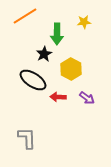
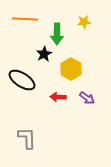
orange line: moved 3 px down; rotated 35 degrees clockwise
black ellipse: moved 11 px left
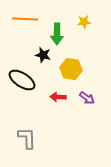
black star: moved 1 px left, 1 px down; rotated 28 degrees counterclockwise
yellow hexagon: rotated 20 degrees counterclockwise
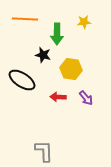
purple arrow: moved 1 px left; rotated 14 degrees clockwise
gray L-shape: moved 17 px right, 13 px down
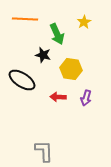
yellow star: rotated 24 degrees counterclockwise
green arrow: rotated 25 degrees counterclockwise
purple arrow: rotated 56 degrees clockwise
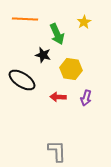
gray L-shape: moved 13 px right
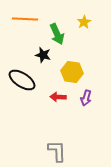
yellow hexagon: moved 1 px right, 3 px down
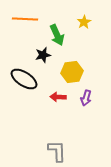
green arrow: moved 1 px down
black star: rotated 28 degrees counterclockwise
yellow hexagon: rotated 15 degrees counterclockwise
black ellipse: moved 2 px right, 1 px up
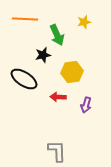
yellow star: rotated 16 degrees clockwise
purple arrow: moved 7 px down
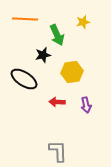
yellow star: moved 1 px left
red arrow: moved 1 px left, 5 px down
purple arrow: rotated 28 degrees counterclockwise
gray L-shape: moved 1 px right
